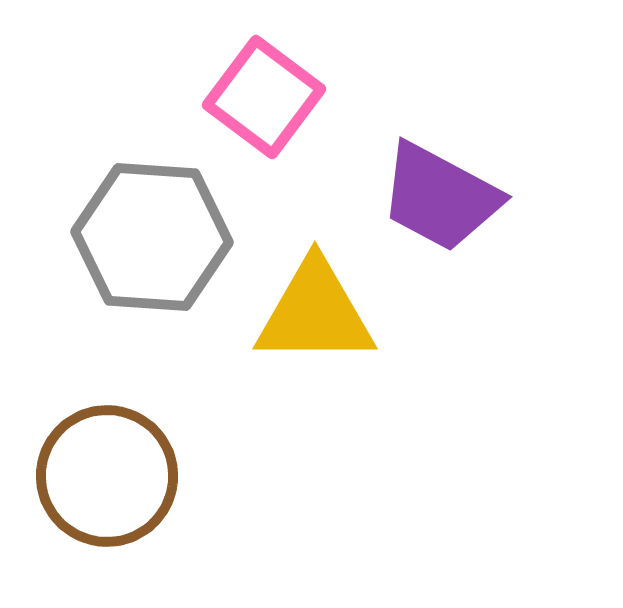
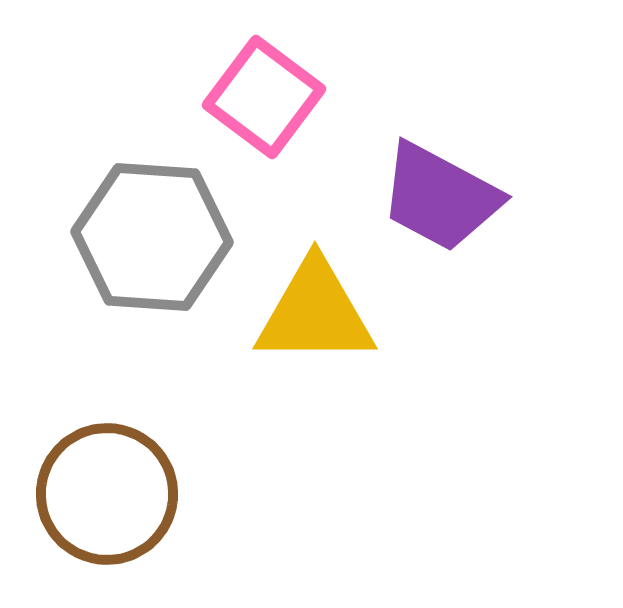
brown circle: moved 18 px down
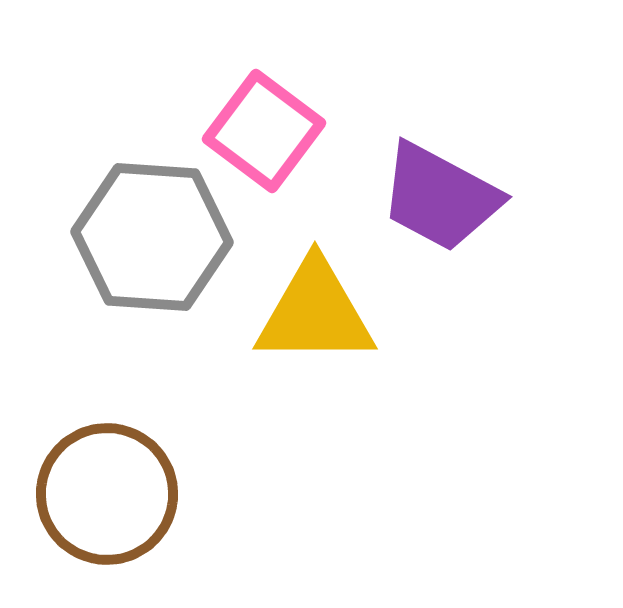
pink square: moved 34 px down
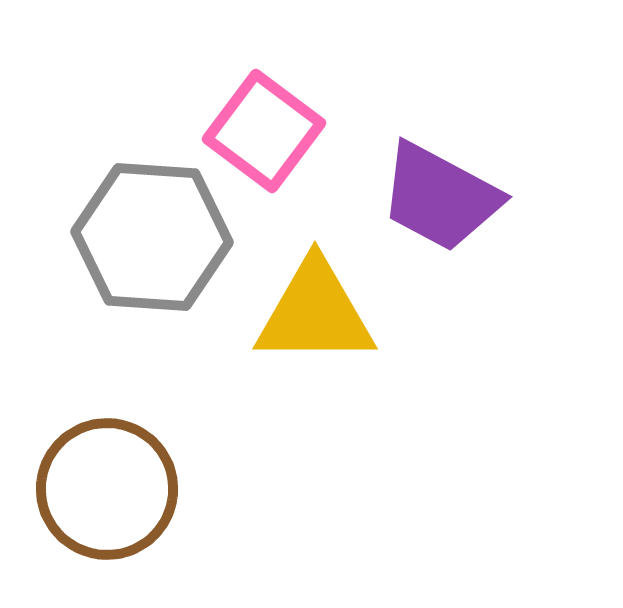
brown circle: moved 5 px up
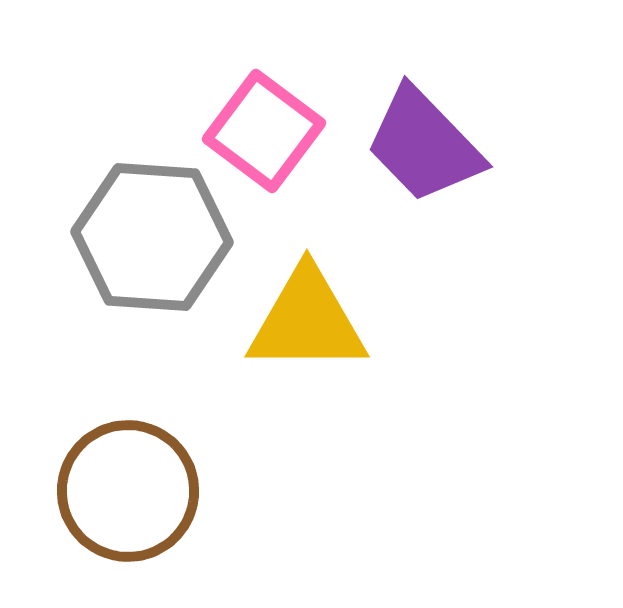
purple trapezoid: moved 16 px left, 52 px up; rotated 18 degrees clockwise
yellow triangle: moved 8 px left, 8 px down
brown circle: moved 21 px right, 2 px down
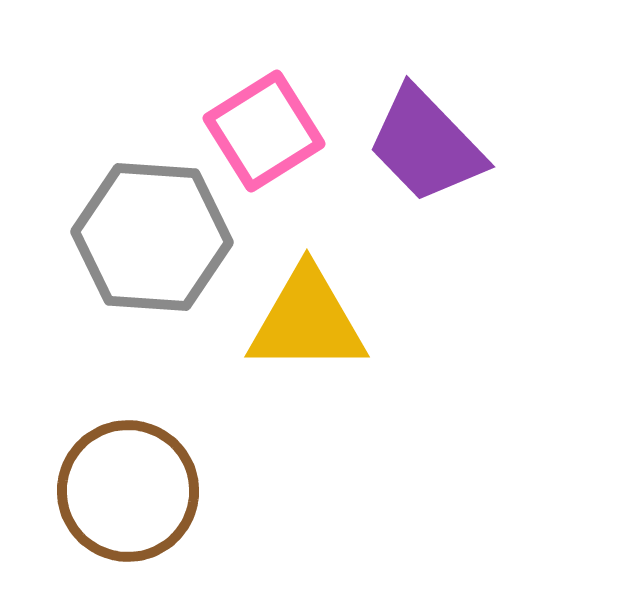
pink square: rotated 21 degrees clockwise
purple trapezoid: moved 2 px right
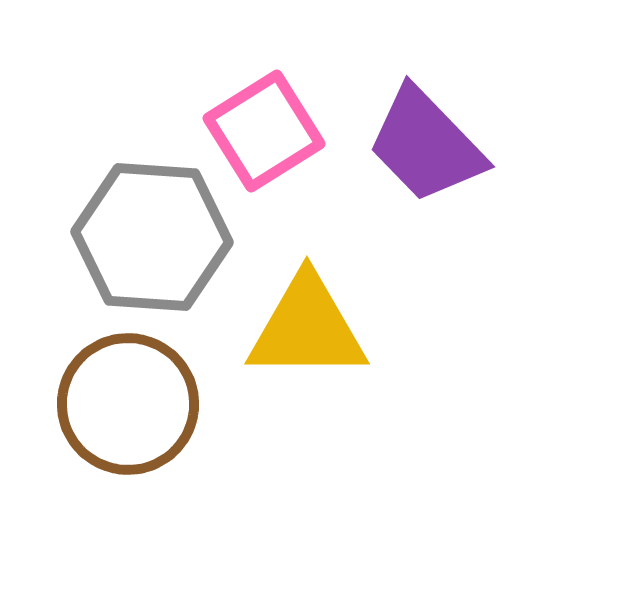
yellow triangle: moved 7 px down
brown circle: moved 87 px up
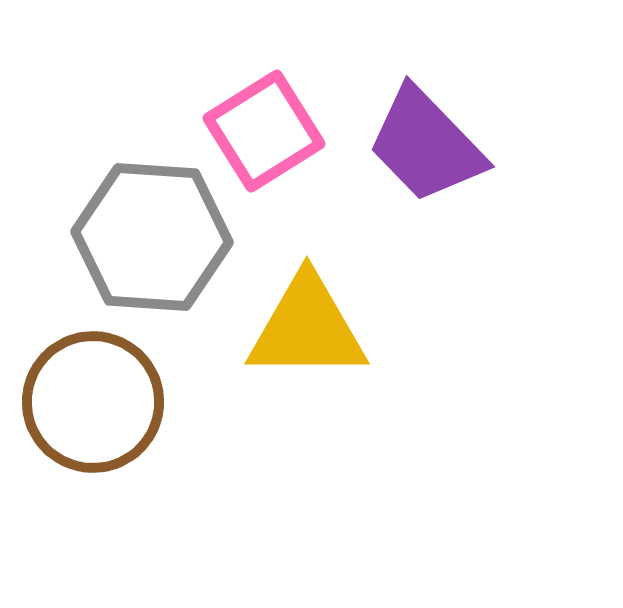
brown circle: moved 35 px left, 2 px up
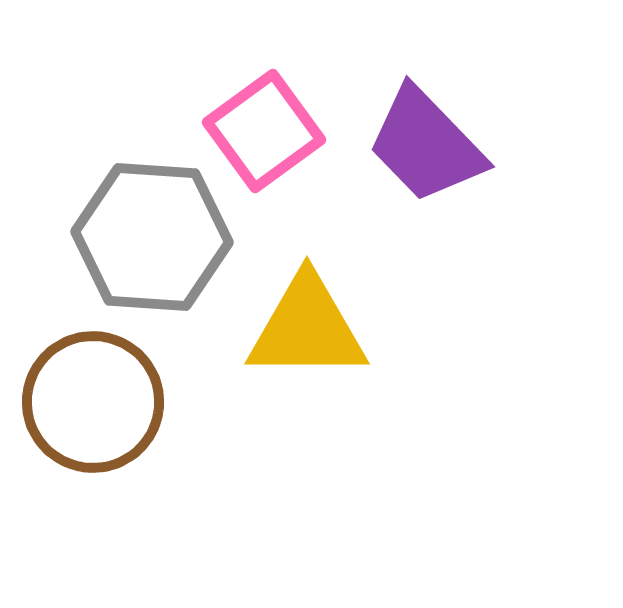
pink square: rotated 4 degrees counterclockwise
